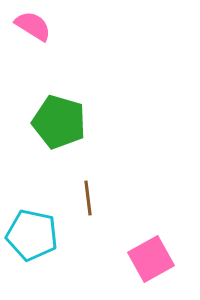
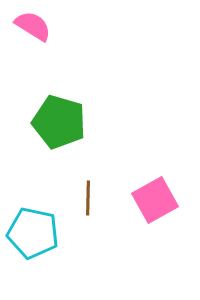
brown line: rotated 8 degrees clockwise
cyan pentagon: moved 1 px right, 2 px up
pink square: moved 4 px right, 59 px up
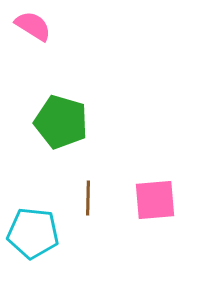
green pentagon: moved 2 px right
pink square: rotated 24 degrees clockwise
cyan pentagon: rotated 6 degrees counterclockwise
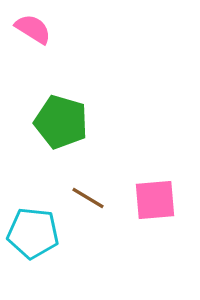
pink semicircle: moved 3 px down
brown line: rotated 60 degrees counterclockwise
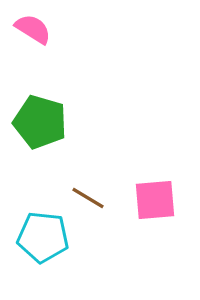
green pentagon: moved 21 px left
cyan pentagon: moved 10 px right, 4 px down
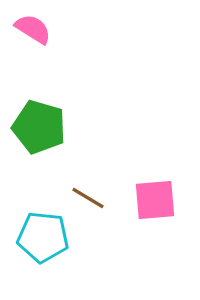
green pentagon: moved 1 px left, 5 px down
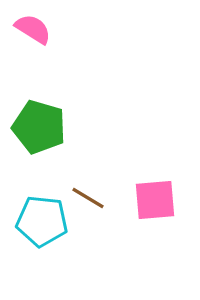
cyan pentagon: moved 1 px left, 16 px up
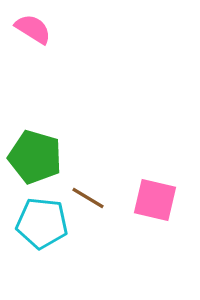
green pentagon: moved 4 px left, 30 px down
pink square: rotated 18 degrees clockwise
cyan pentagon: moved 2 px down
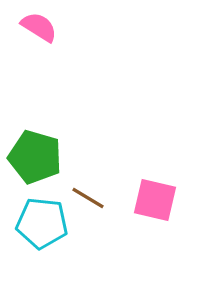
pink semicircle: moved 6 px right, 2 px up
